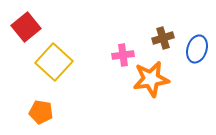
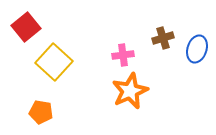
orange star: moved 21 px left, 12 px down; rotated 15 degrees counterclockwise
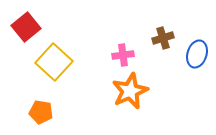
blue ellipse: moved 5 px down
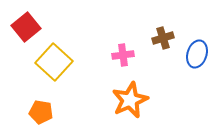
orange star: moved 9 px down
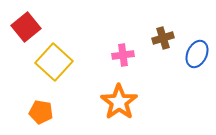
blue ellipse: rotated 8 degrees clockwise
orange star: moved 11 px left, 2 px down; rotated 12 degrees counterclockwise
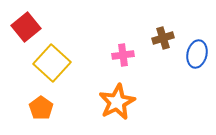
blue ellipse: rotated 12 degrees counterclockwise
yellow square: moved 2 px left, 1 px down
orange star: moved 2 px left; rotated 9 degrees clockwise
orange pentagon: moved 4 px up; rotated 25 degrees clockwise
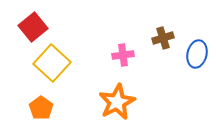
red square: moved 7 px right
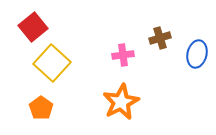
brown cross: moved 3 px left
orange star: moved 4 px right
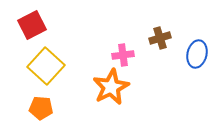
red square: moved 1 px left, 2 px up; rotated 12 degrees clockwise
yellow square: moved 6 px left, 3 px down
orange star: moved 10 px left, 15 px up
orange pentagon: rotated 30 degrees counterclockwise
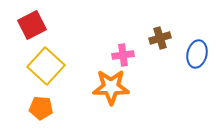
orange star: rotated 27 degrees clockwise
